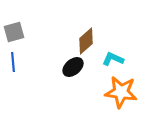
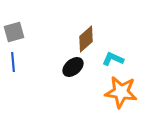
brown diamond: moved 2 px up
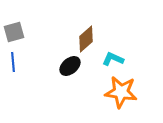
black ellipse: moved 3 px left, 1 px up
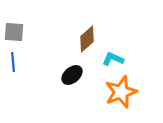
gray square: rotated 20 degrees clockwise
brown diamond: moved 1 px right
black ellipse: moved 2 px right, 9 px down
orange star: rotated 28 degrees counterclockwise
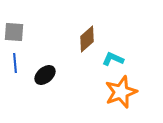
blue line: moved 2 px right, 1 px down
black ellipse: moved 27 px left
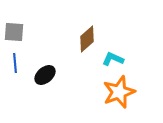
orange star: moved 2 px left
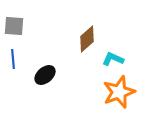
gray square: moved 6 px up
blue line: moved 2 px left, 4 px up
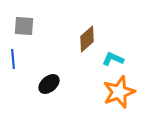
gray square: moved 10 px right
black ellipse: moved 4 px right, 9 px down
